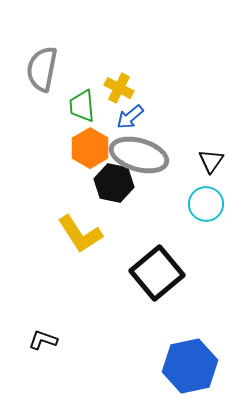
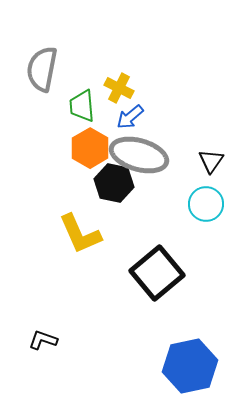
yellow L-shape: rotated 9 degrees clockwise
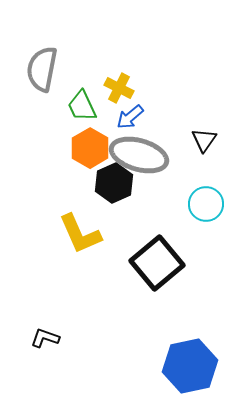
green trapezoid: rotated 20 degrees counterclockwise
black triangle: moved 7 px left, 21 px up
black hexagon: rotated 24 degrees clockwise
black square: moved 10 px up
black L-shape: moved 2 px right, 2 px up
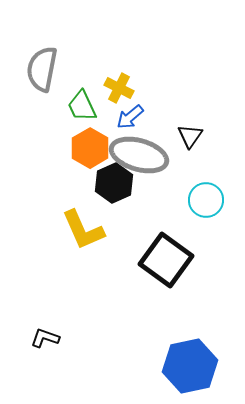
black triangle: moved 14 px left, 4 px up
cyan circle: moved 4 px up
yellow L-shape: moved 3 px right, 4 px up
black square: moved 9 px right, 3 px up; rotated 14 degrees counterclockwise
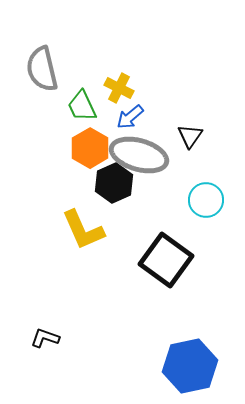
gray semicircle: rotated 24 degrees counterclockwise
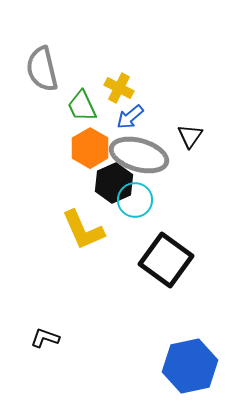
cyan circle: moved 71 px left
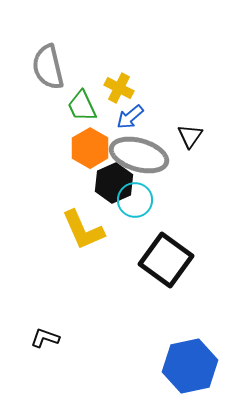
gray semicircle: moved 6 px right, 2 px up
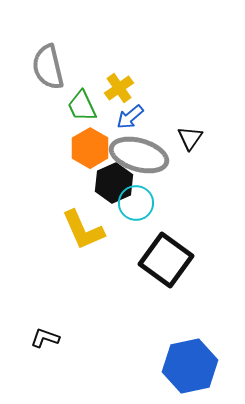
yellow cross: rotated 28 degrees clockwise
black triangle: moved 2 px down
cyan circle: moved 1 px right, 3 px down
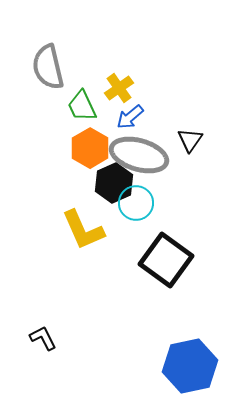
black triangle: moved 2 px down
black L-shape: moved 2 px left; rotated 44 degrees clockwise
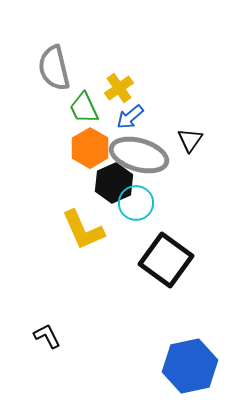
gray semicircle: moved 6 px right, 1 px down
green trapezoid: moved 2 px right, 2 px down
black L-shape: moved 4 px right, 2 px up
